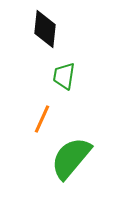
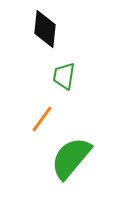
orange line: rotated 12 degrees clockwise
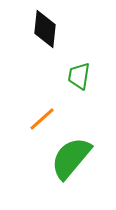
green trapezoid: moved 15 px right
orange line: rotated 12 degrees clockwise
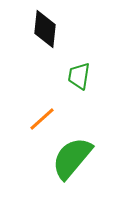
green semicircle: moved 1 px right
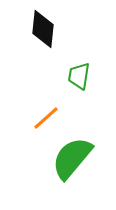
black diamond: moved 2 px left
orange line: moved 4 px right, 1 px up
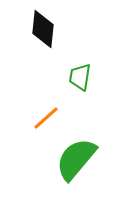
green trapezoid: moved 1 px right, 1 px down
green semicircle: moved 4 px right, 1 px down
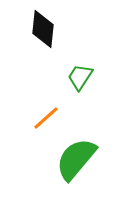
green trapezoid: rotated 24 degrees clockwise
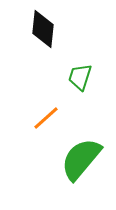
green trapezoid: rotated 16 degrees counterclockwise
green semicircle: moved 5 px right
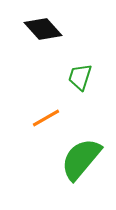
black diamond: rotated 48 degrees counterclockwise
orange line: rotated 12 degrees clockwise
